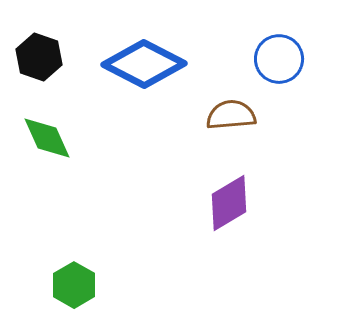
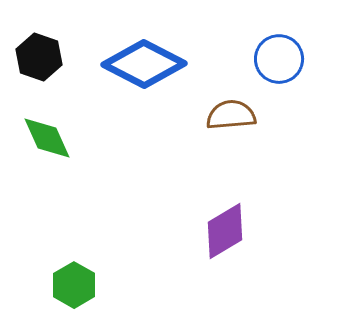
purple diamond: moved 4 px left, 28 px down
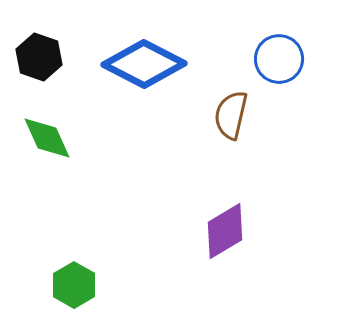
brown semicircle: rotated 72 degrees counterclockwise
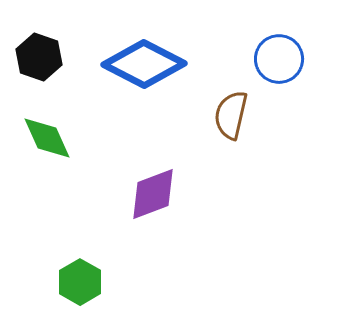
purple diamond: moved 72 px left, 37 px up; rotated 10 degrees clockwise
green hexagon: moved 6 px right, 3 px up
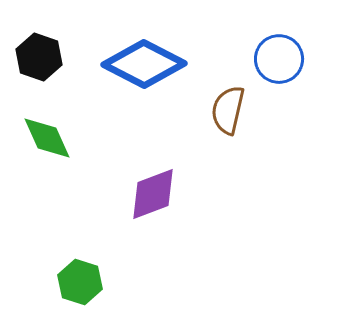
brown semicircle: moved 3 px left, 5 px up
green hexagon: rotated 12 degrees counterclockwise
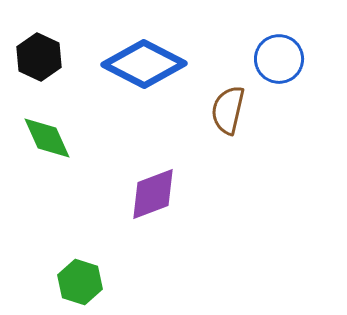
black hexagon: rotated 6 degrees clockwise
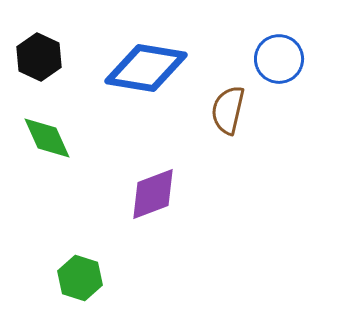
blue diamond: moved 2 px right, 4 px down; rotated 18 degrees counterclockwise
green hexagon: moved 4 px up
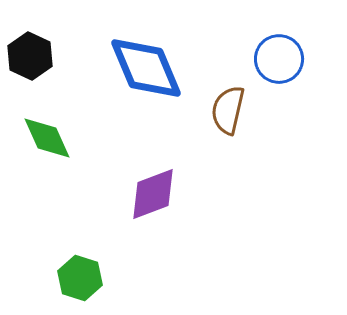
black hexagon: moved 9 px left, 1 px up
blue diamond: rotated 58 degrees clockwise
